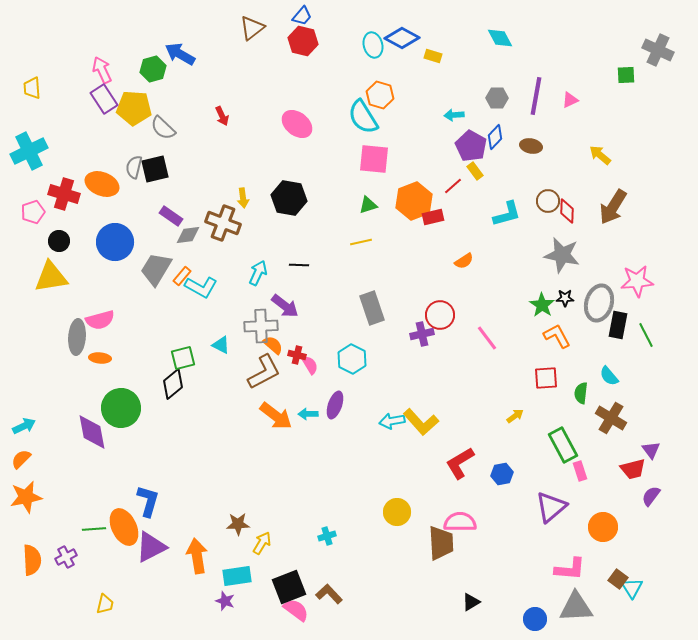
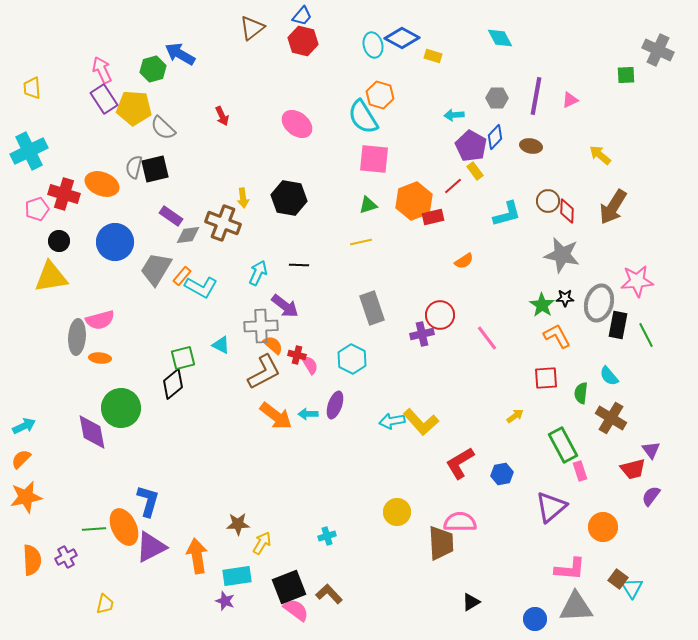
pink pentagon at (33, 212): moved 4 px right, 3 px up
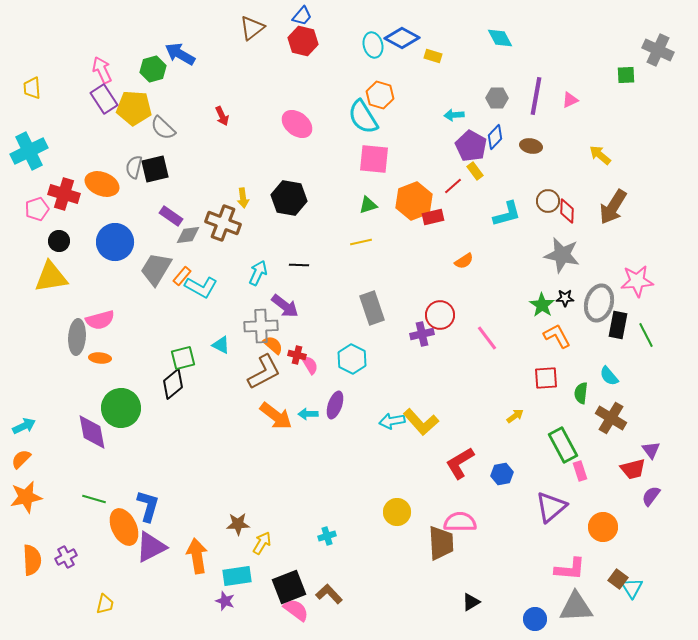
blue L-shape at (148, 501): moved 5 px down
green line at (94, 529): moved 30 px up; rotated 20 degrees clockwise
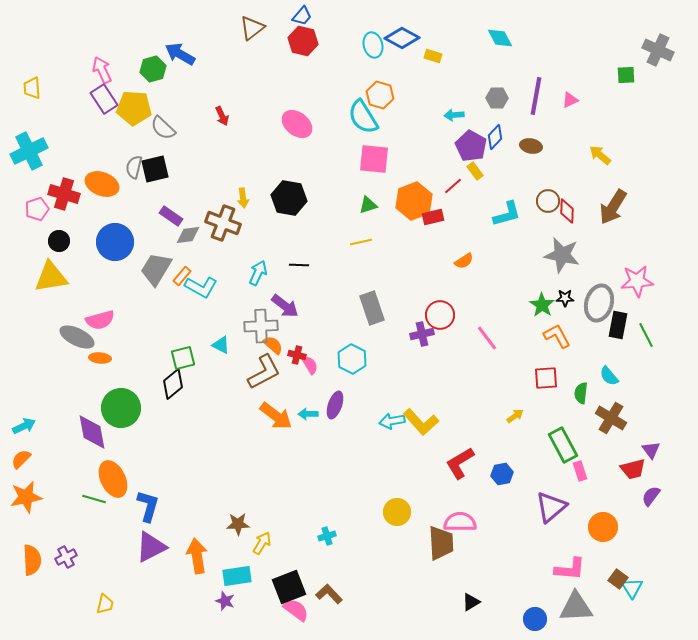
gray ellipse at (77, 337): rotated 68 degrees counterclockwise
orange ellipse at (124, 527): moved 11 px left, 48 px up
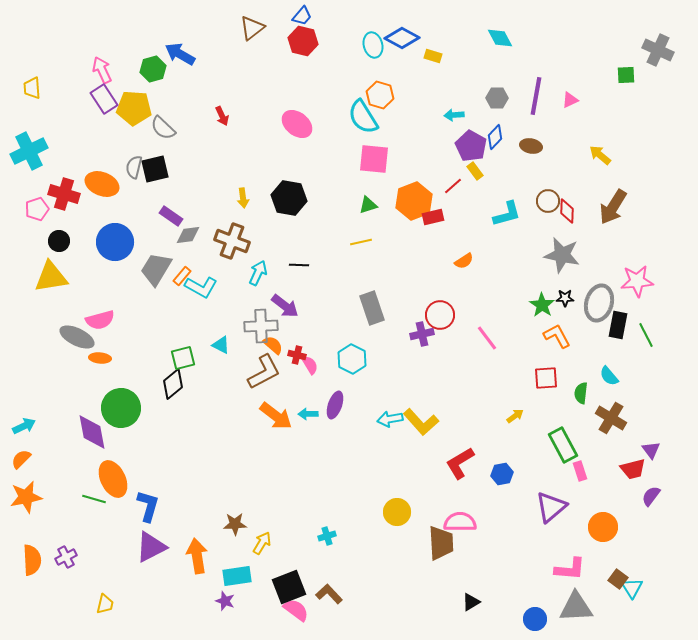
brown cross at (223, 223): moved 9 px right, 18 px down
cyan arrow at (392, 421): moved 2 px left, 2 px up
brown star at (238, 524): moved 3 px left
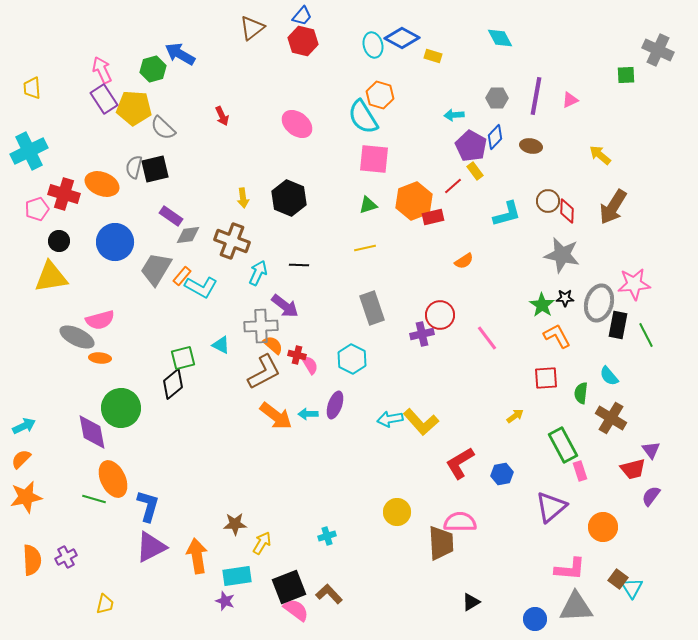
black hexagon at (289, 198): rotated 12 degrees clockwise
yellow line at (361, 242): moved 4 px right, 6 px down
pink star at (637, 281): moved 3 px left, 3 px down
